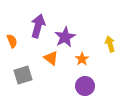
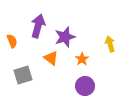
purple star: rotated 10 degrees clockwise
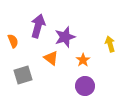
orange semicircle: moved 1 px right
orange star: moved 1 px right, 1 px down
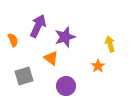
purple arrow: rotated 10 degrees clockwise
orange semicircle: moved 1 px up
orange star: moved 15 px right, 6 px down
gray square: moved 1 px right, 1 px down
purple circle: moved 19 px left
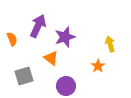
orange semicircle: moved 1 px left, 1 px up
